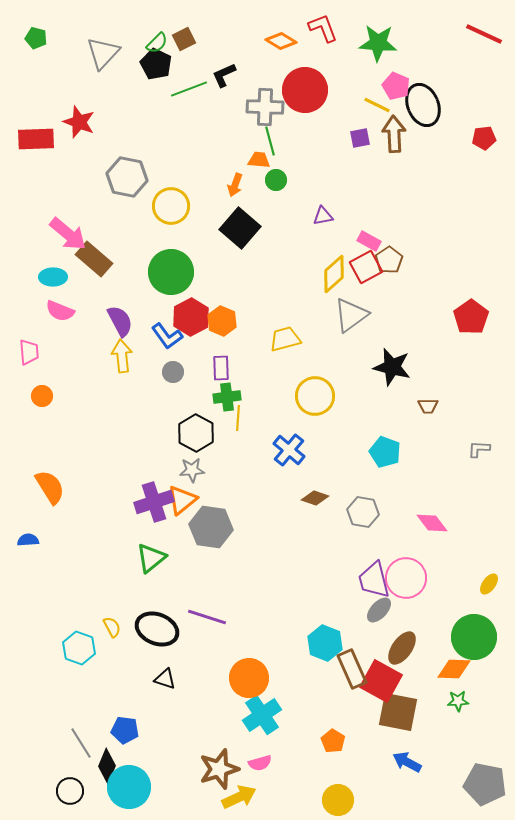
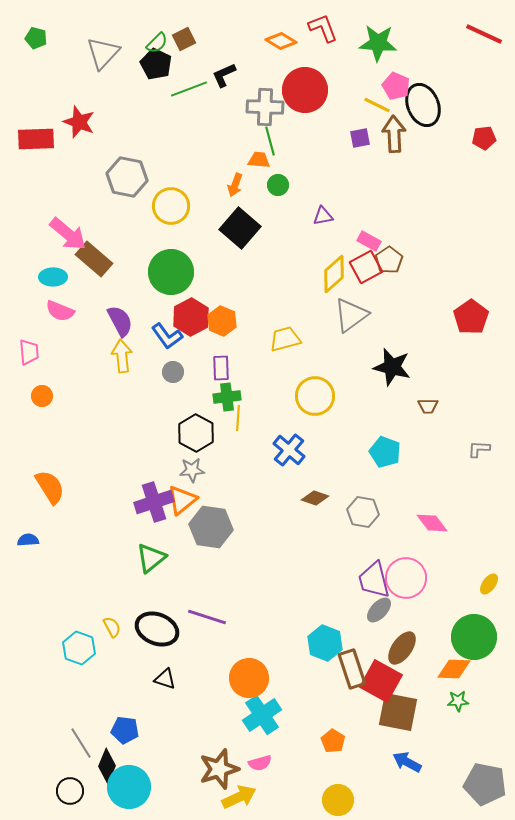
green circle at (276, 180): moved 2 px right, 5 px down
brown rectangle at (352, 669): rotated 6 degrees clockwise
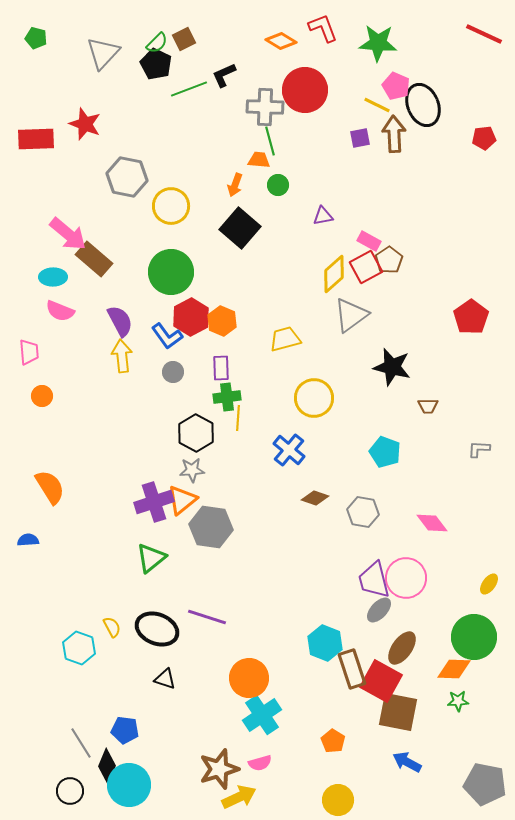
red star at (79, 122): moved 6 px right, 2 px down
yellow circle at (315, 396): moved 1 px left, 2 px down
cyan circle at (129, 787): moved 2 px up
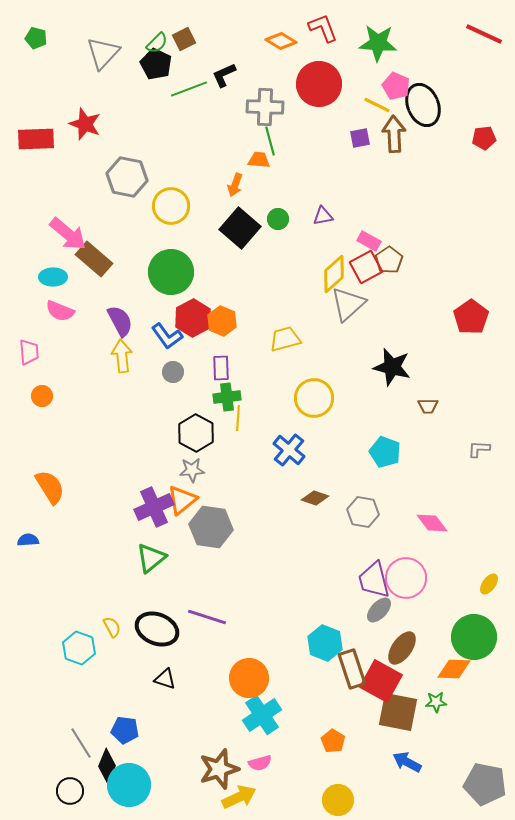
red circle at (305, 90): moved 14 px right, 6 px up
green circle at (278, 185): moved 34 px down
gray triangle at (351, 315): moved 3 px left, 11 px up; rotated 6 degrees counterclockwise
red hexagon at (191, 317): moved 2 px right, 1 px down
purple cross at (154, 502): moved 5 px down; rotated 6 degrees counterclockwise
green star at (458, 701): moved 22 px left, 1 px down
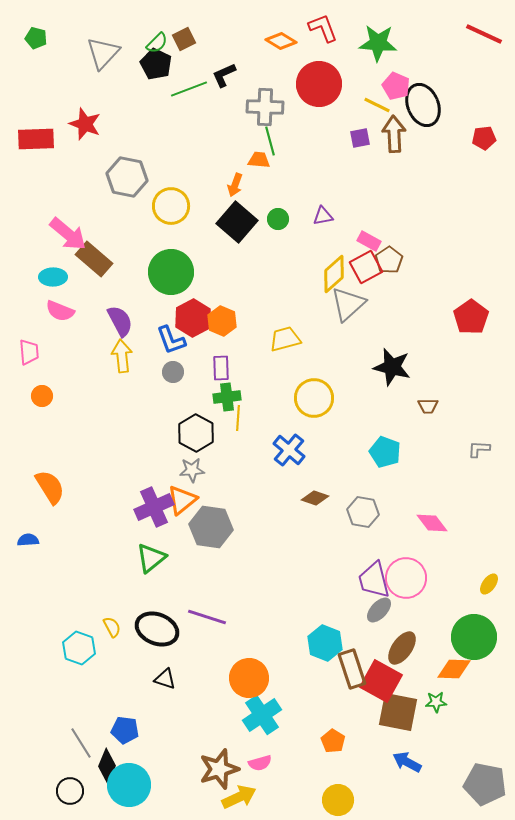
black square at (240, 228): moved 3 px left, 6 px up
blue L-shape at (167, 336): moved 4 px right, 4 px down; rotated 16 degrees clockwise
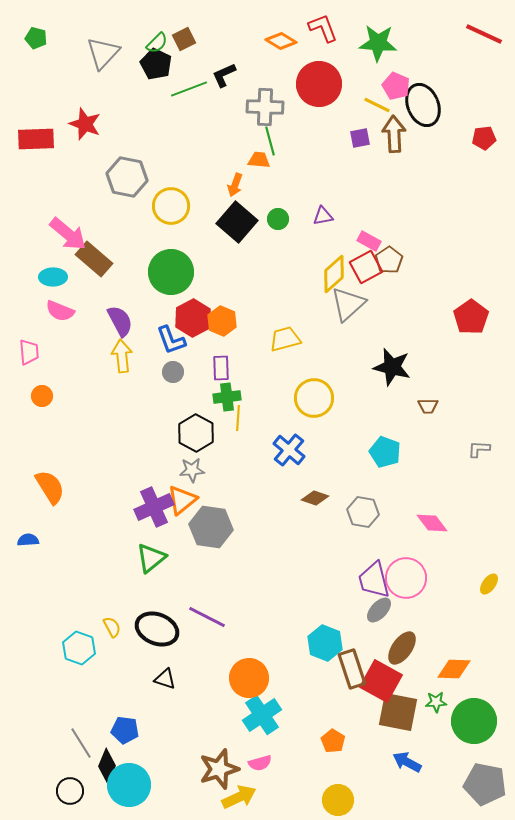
purple line at (207, 617): rotated 9 degrees clockwise
green circle at (474, 637): moved 84 px down
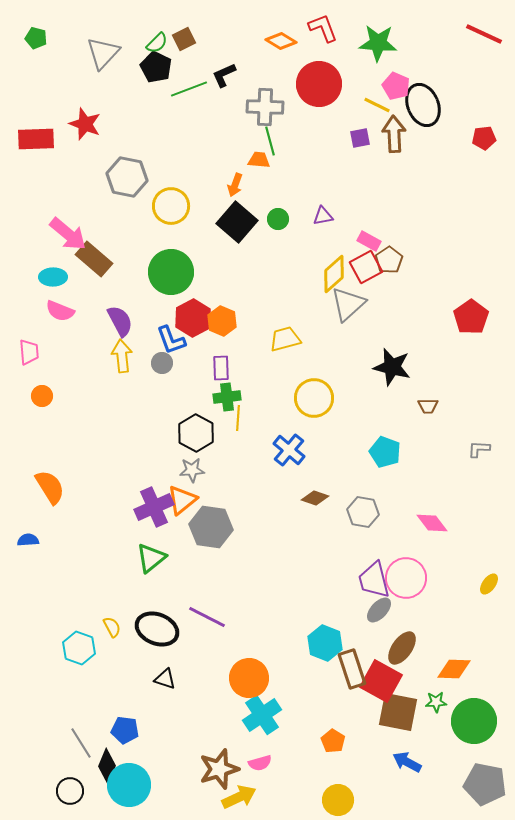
black pentagon at (156, 64): moved 3 px down
gray circle at (173, 372): moved 11 px left, 9 px up
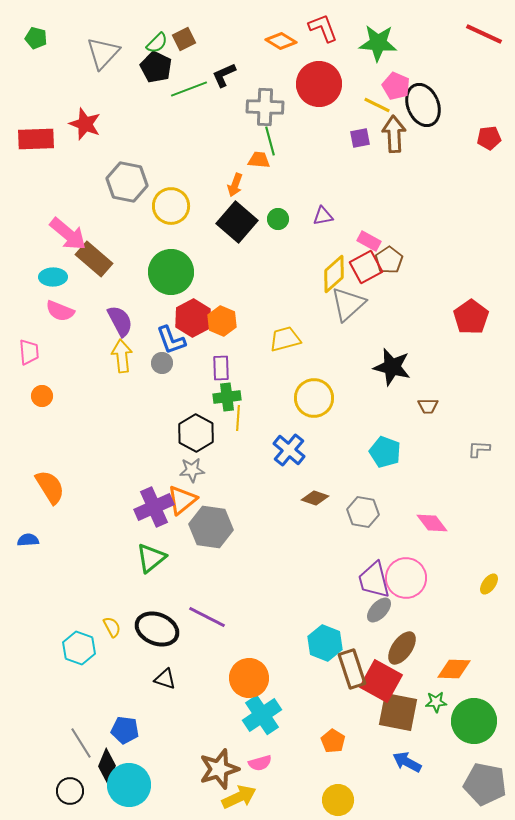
red pentagon at (484, 138): moved 5 px right
gray hexagon at (127, 177): moved 5 px down
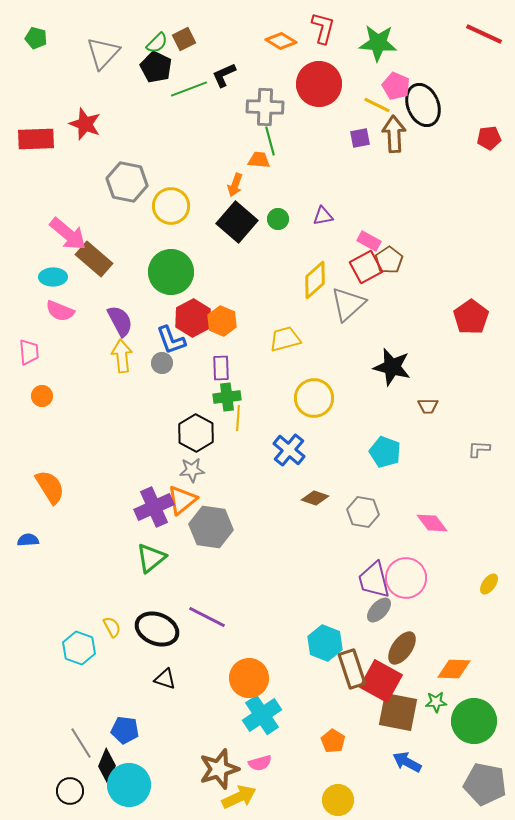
red L-shape at (323, 28): rotated 36 degrees clockwise
yellow diamond at (334, 274): moved 19 px left, 6 px down
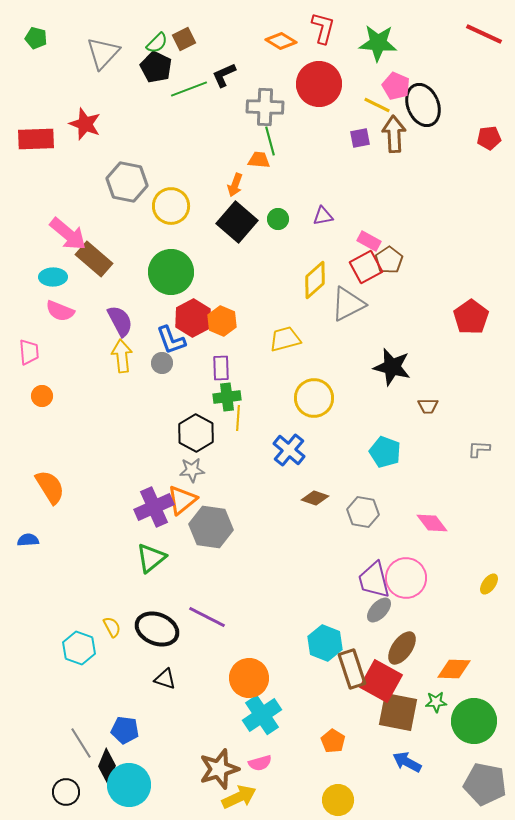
gray triangle at (348, 304): rotated 15 degrees clockwise
black circle at (70, 791): moved 4 px left, 1 px down
